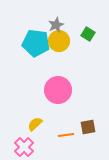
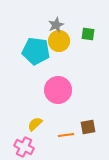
green square: rotated 24 degrees counterclockwise
cyan pentagon: moved 8 px down
pink cross: rotated 18 degrees counterclockwise
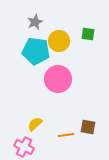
gray star: moved 21 px left, 3 px up
pink circle: moved 11 px up
brown square: rotated 21 degrees clockwise
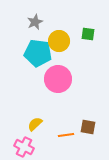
cyan pentagon: moved 2 px right, 2 px down
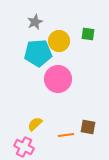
cyan pentagon: rotated 12 degrees counterclockwise
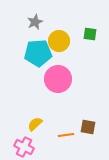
green square: moved 2 px right
